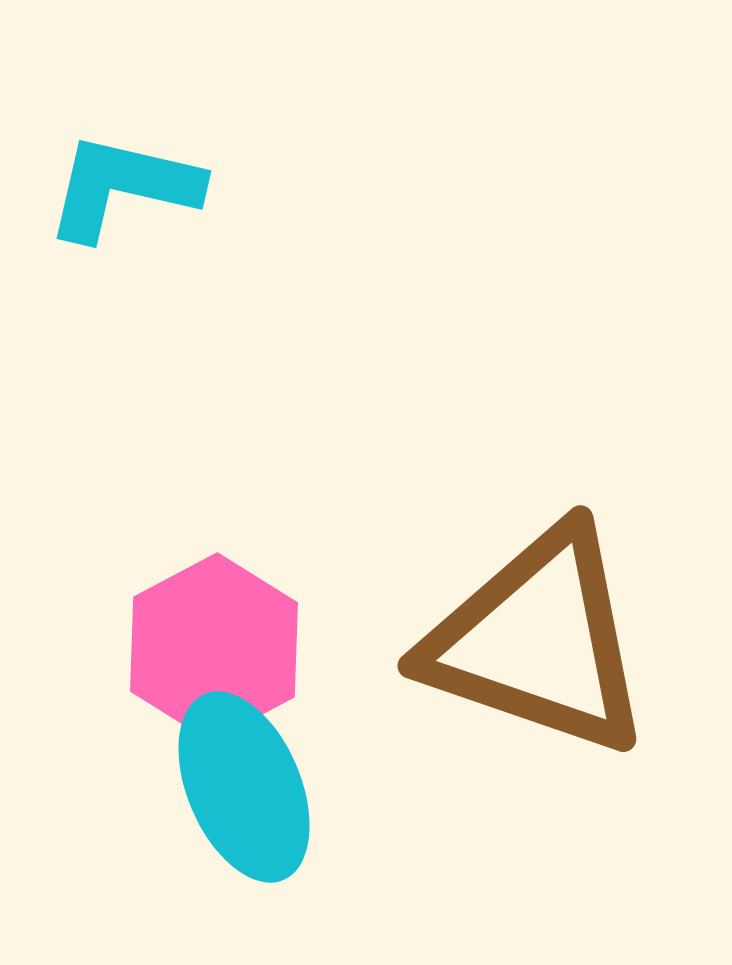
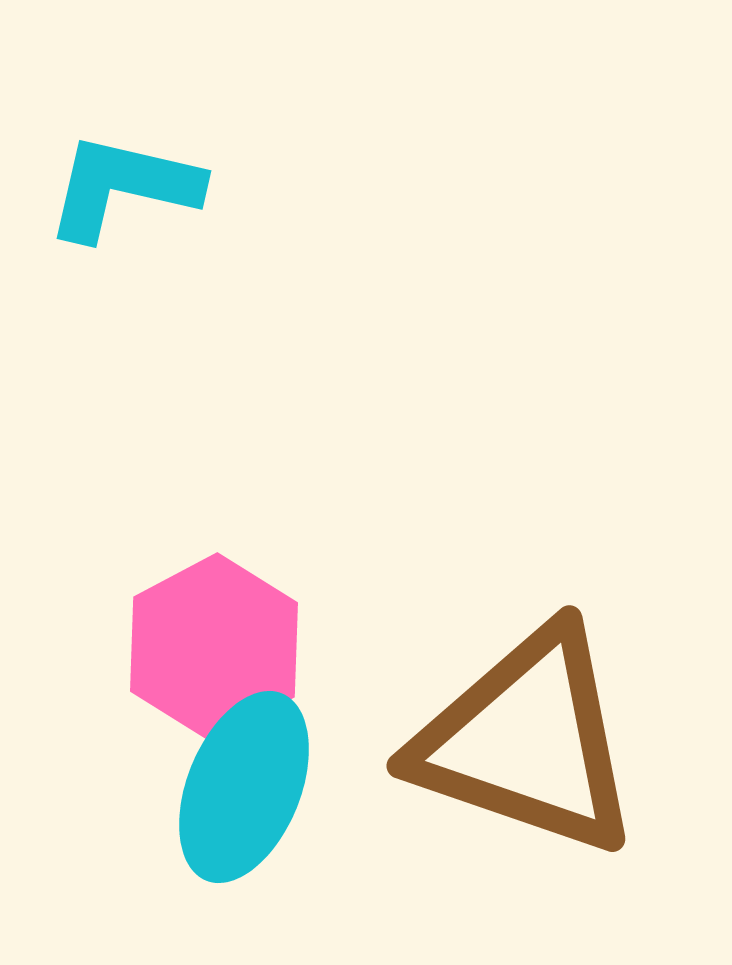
brown triangle: moved 11 px left, 100 px down
cyan ellipse: rotated 45 degrees clockwise
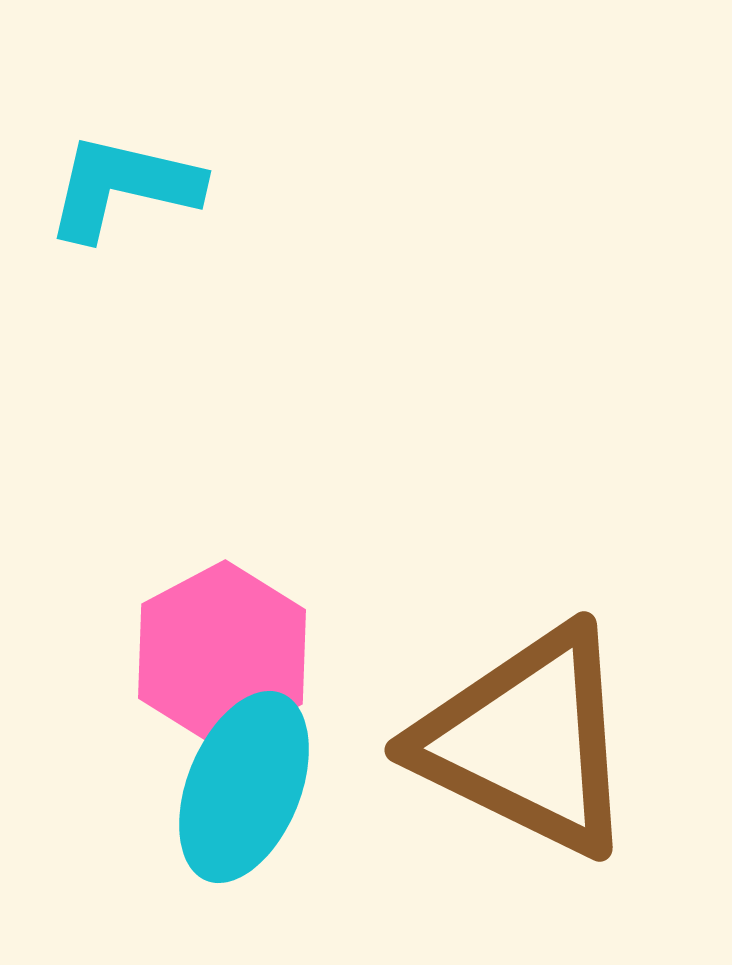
pink hexagon: moved 8 px right, 7 px down
brown triangle: rotated 7 degrees clockwise
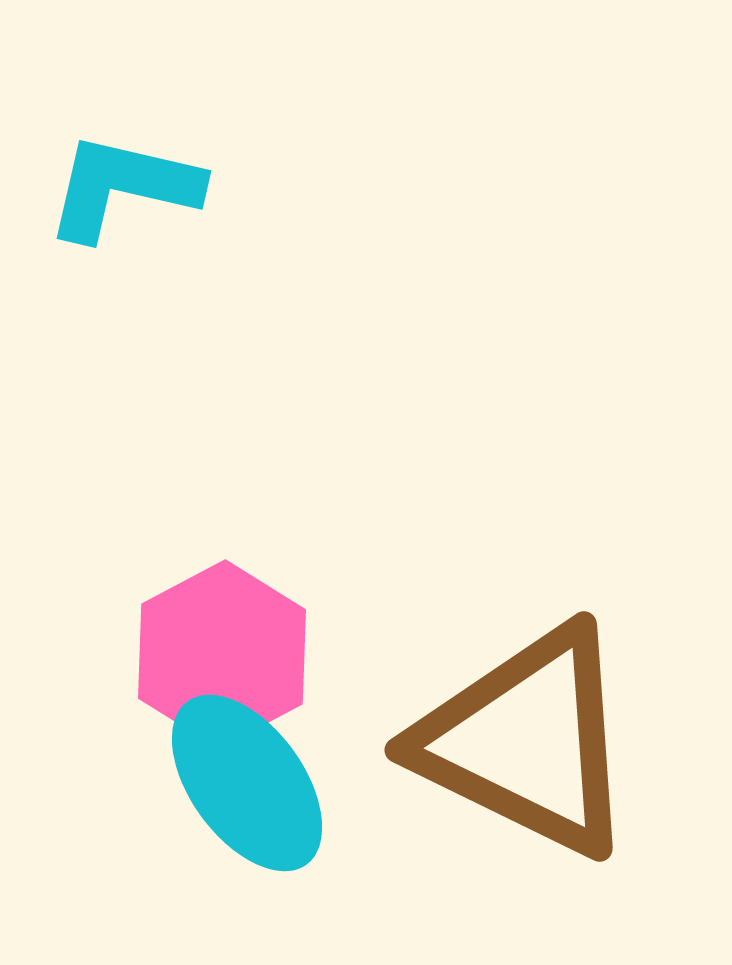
cyan ellipse: moved 3 px right, 4 px up; rotated 58 degrees counterclockwise
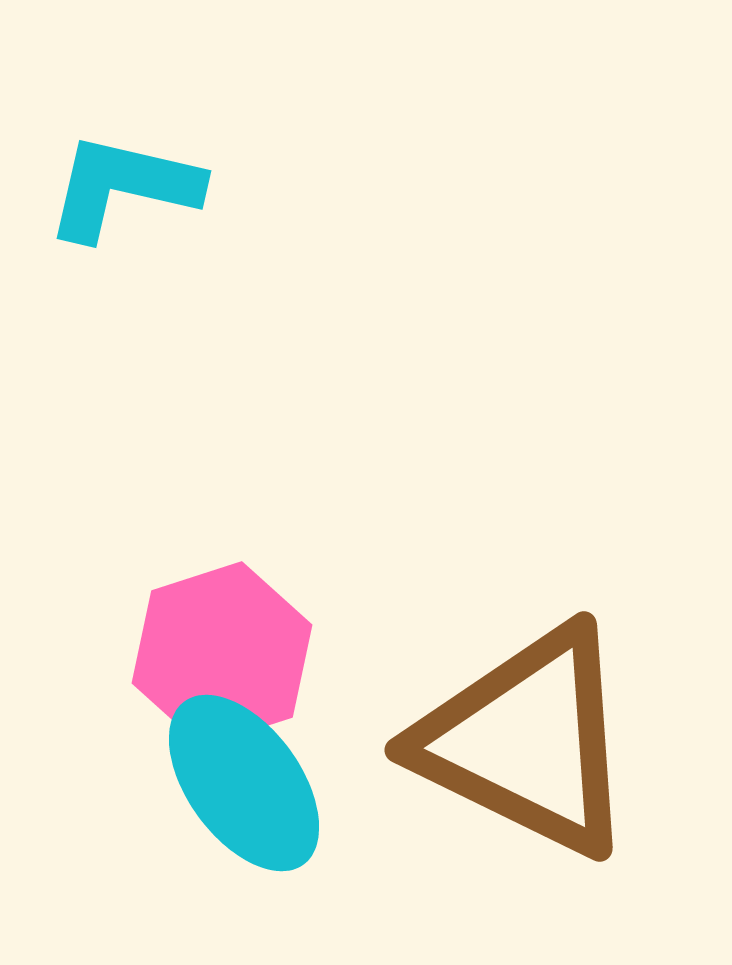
pink hexagon: rotated 10 degrees clockwise
cyan ellipse: moved 3 px left
